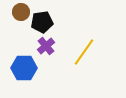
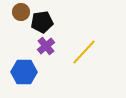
yellow line: rotated 8 degrees clockwise
blue hexagon: moved 4 px down
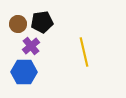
brown circle: moved 3 px left, 12 px down
purple cross: moved 15 px left
yellow line: rotated 56 degrees counterclockwise
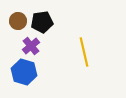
brown circle: moved 3 px up
blue hexagon: rotated 15 degrees clockwise
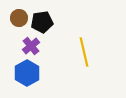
brown circle: moved 1 px right, 3 px up
blue hexagon: moved 3 px right, 1 px down; rotated 15 degrees clockwise
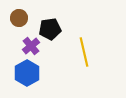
black pentagon: moved 8 px right, 7 px down
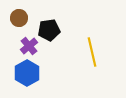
black pentagon: moved 1 px left, 1 px down
purple cross: moved 2 px left
yellow line: moved 8 px right
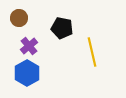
black pentagon: moved 13 px right, 2 px up; rotated 20 degrees clockwise
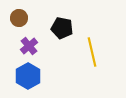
blue hexagon: moved 1 px right, 3 px down
